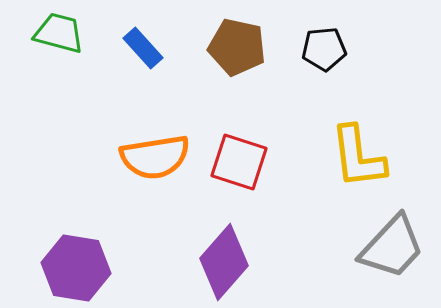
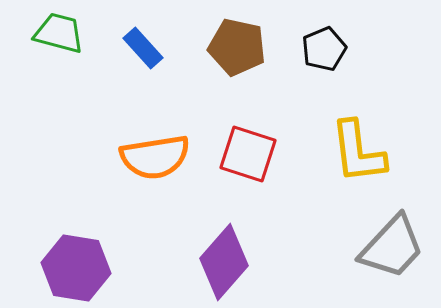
black pentagon: rotated 18 degrees counterclockwise
yellow L-shape: moved 5 px up
red square: moved 9 px right, 8 px up
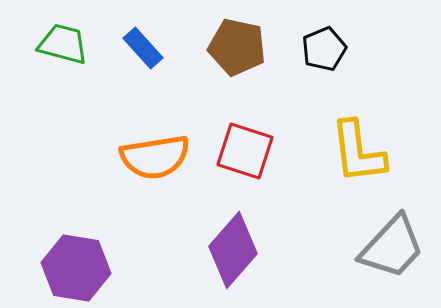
green trapezoid: moved 4 px right, 11 px down
red square: moved 3 px left, 3 px up
purple diamond: moved 9 px right, 12 px up
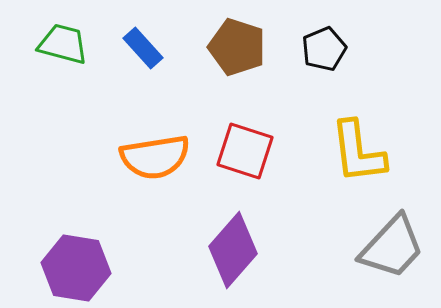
brown pentagon: rotated 6 degrees clockwise
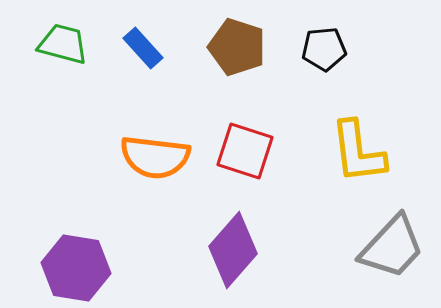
black pentagon: rotated 18 degrees clockwise
orange semicircle: rotated 16 degrees clockwise
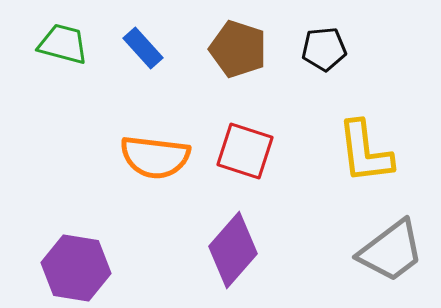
brown pentagon: moved 1 px right, 2 px down
yellow L-shape: moved 7 px right
gray trapezoid: moved 1 px left, 4 px down; rotated 10 degrees clockwise
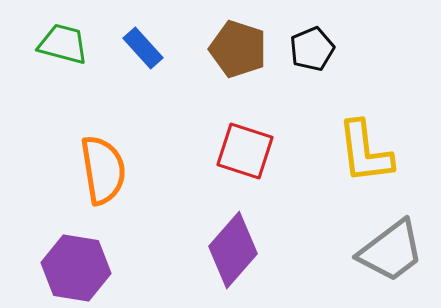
black pentagon: moved 12 px left; rotated 18 degrees counterclockwise
orange semicircle: moved 52 px left, 13 px down; rotated 106 degrees counterclockwise
